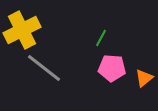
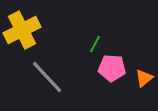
green line: moved 6 px left, 6 px down
gray line: moved 3 px right, 9 px down; rotated 9 degrees clockwise
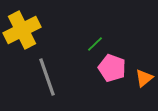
green line: rotated 18 degrees clockwise
pink pentagon: rotated 16 degrees clockwise
gray line: rotated 24 degrees clockwise
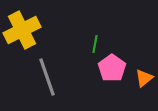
green line: rotated 36 degrees counterclockwise
pink pentagon: rotated 16 degrees clockwise
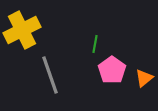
pink pentagon: moved 2 px down
gray line: moved 3 px right, 2 px up
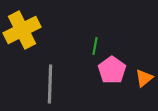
green line: moved 2 px down
gray line: moved 9 px down; rotated 21 degrees clockwise
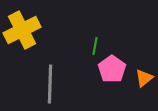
pink pentagon: moved 1 px up
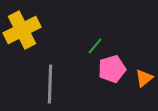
green line: rotated 30 degrees clockwise
pink pentagon: rotated 20 degrees clockwise
